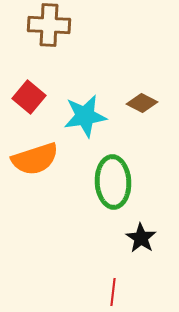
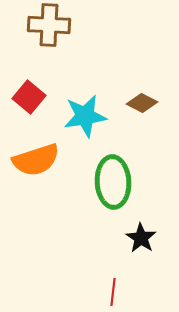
orange semicircle: moved 1 px right, 1 px down
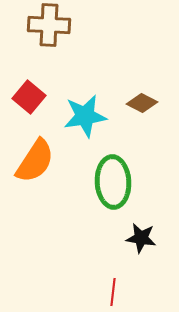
orange semicircle: moved 1 px left, 1 px down; rotated 39 degrees counterclockwise
black star: rotated 24 degrees counterclockwise
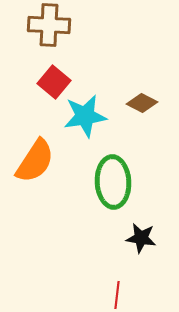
red square: moved 25 px right, 15 px up
red line: moved 4 px right, 3 px down
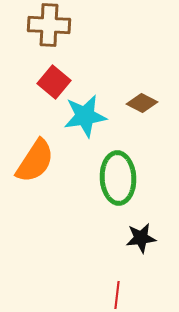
green ellipse: moved 5 px right, 4 px up
black star: rotated 16 degrees counterclockwise
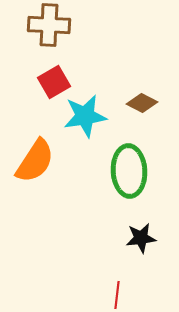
red square: rotated 20 degrees clockwise
green ellipse: moved 11 px right, 7 px up
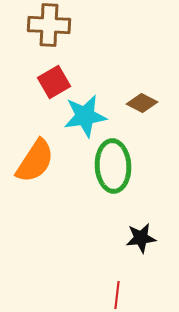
green ellipse: moved 16 px left, 5 px up
